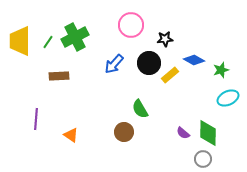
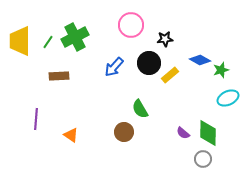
blue diamond: moved 6 px right
blue arrow: moved 3 px down
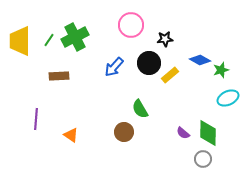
green line: moved 1 px right, 2 px up
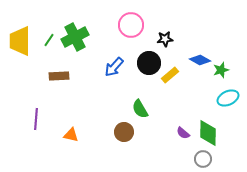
orange triangle: rotated 21 degrees counterclockwise
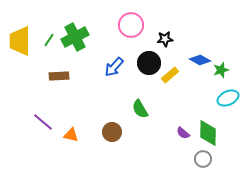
purple line: moved 7 px right, 3 px down; rotated 55 degrees counterclockwise
brown circle: moved 12 px left
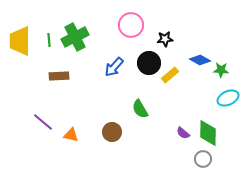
green line: rotated 40 degrees counterclockwise
green star: rotated 21 degrees clockwise
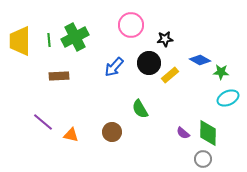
green star: moved 2 px down
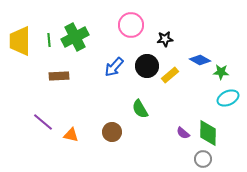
black circle: moved 2 px left, 3 px down
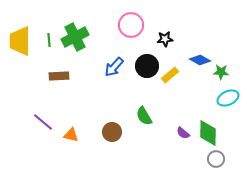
green semicircle: moved 4 px right, 7 px down
gray circle: moved 13 px right
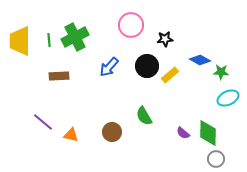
blue arrow: moved 5 px left
